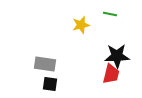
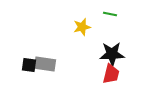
yellow star: moved 1 px right, 2 px down
black star: moved 5 px left, 2 px up
black square: moved 21 px left, 19 px up
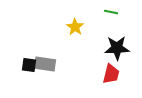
green line: moved 1 px right, 2 px up
yellow star: moved 7 px left; rotated 24 degrees counterclockwise
black star: moved 5 px right, 6 px up
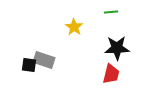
green line: rotated 16 degrees counterclockwise
yellow star: moved 1 px left
gray rectangle: moved 1 px left, 4 px up; rotated 10 degrees clockwise
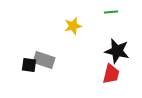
yellow star: moved 1 px left, 1 px up; rotated 24 degrees clockwise
black star: moved 3 px down; rotated 15 degrees clockwise
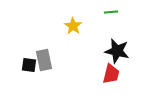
yellow star: rotated 24 degrees counterclockwise
gray rectangle: rotated 60 degrees clockwise
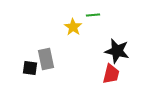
green line: moved 18 px left, 3 px down
yellow star: moved 1 px down
gray rectangle: moved 2 px right, 1 px up
black square: moved 1 px right, 3 px down
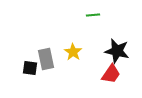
yellow star: moved 25 px down
red trapezoid: rotated 20 degrees clockwise
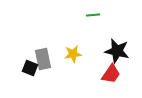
yellow star: moved 2 px down; rotated 30 degrees clockwise
gray rectangle: moved 3 px left
black square: rotated 14 degrees clockwise
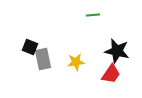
yellow star: moved 3 px right, 8 px down
black square: moved 21 px up
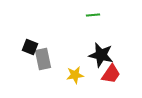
black star: moved 16 px left, 4 px down
yellow star: moved 1 px left, 13 px down
